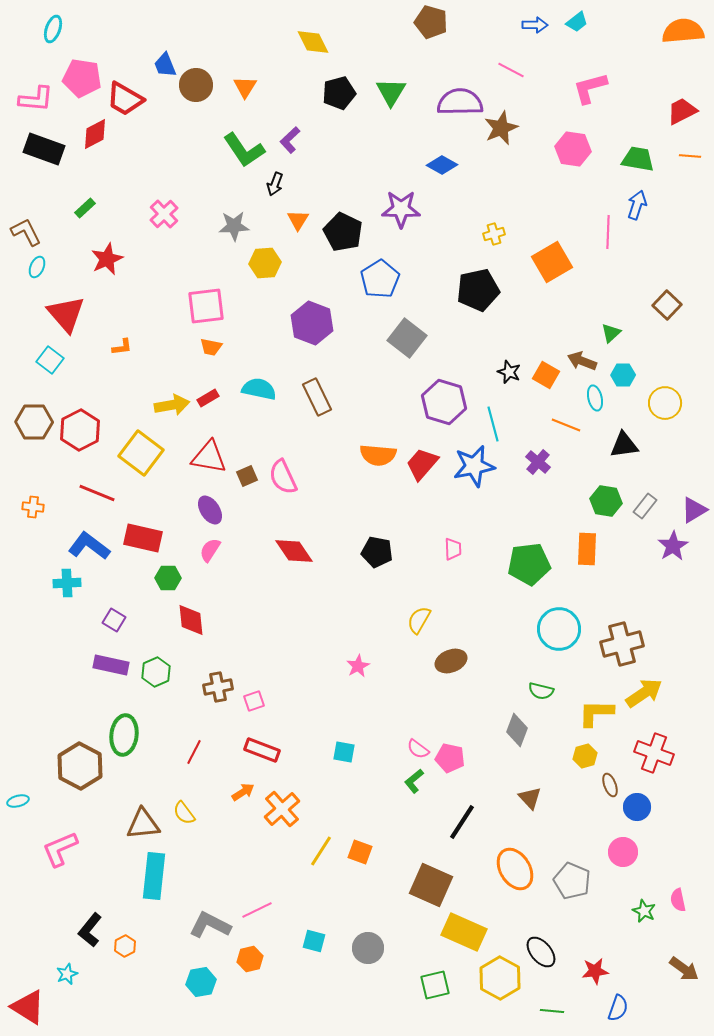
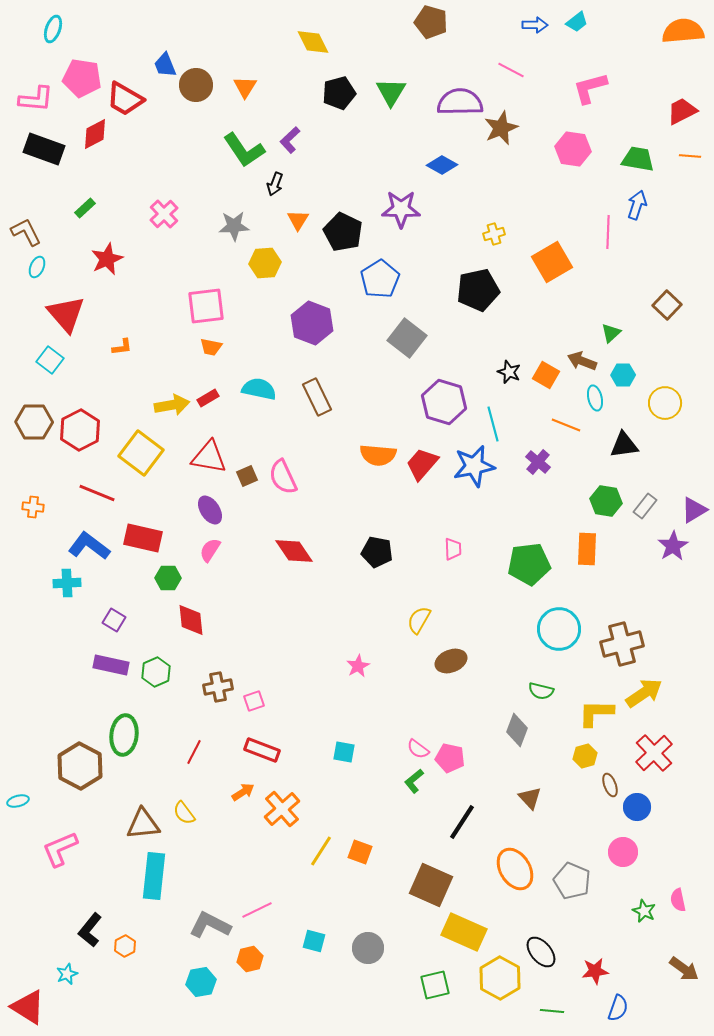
red cross at (654, 753): rotated 27 degrees clockwise
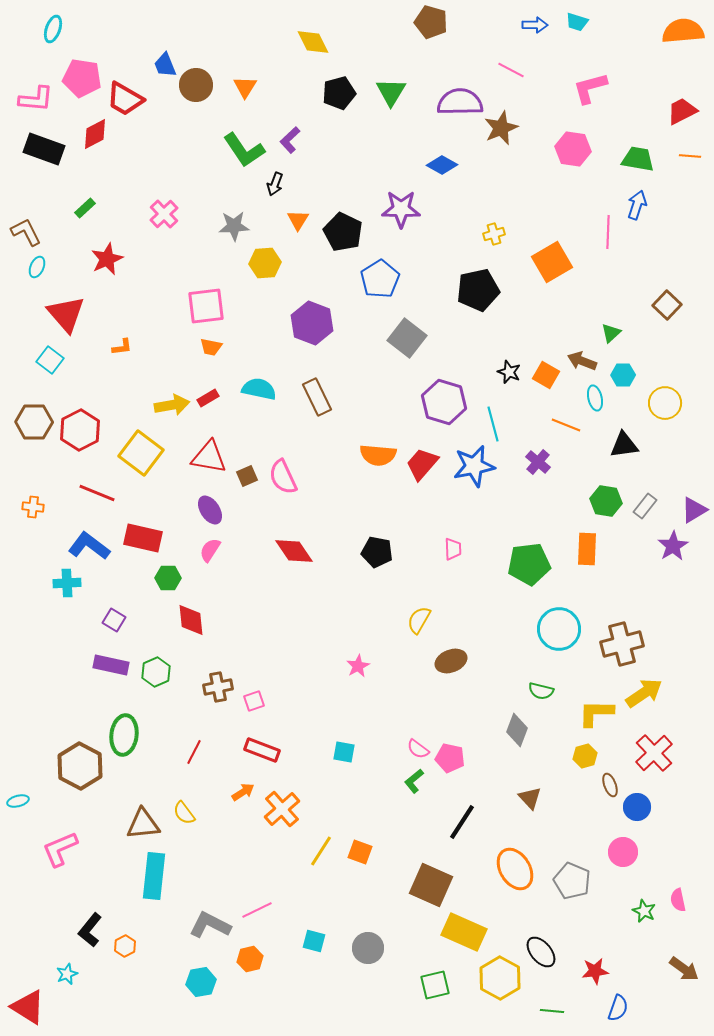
cyan trapezoid at (577, 22): rotated 55 degrees clockwise
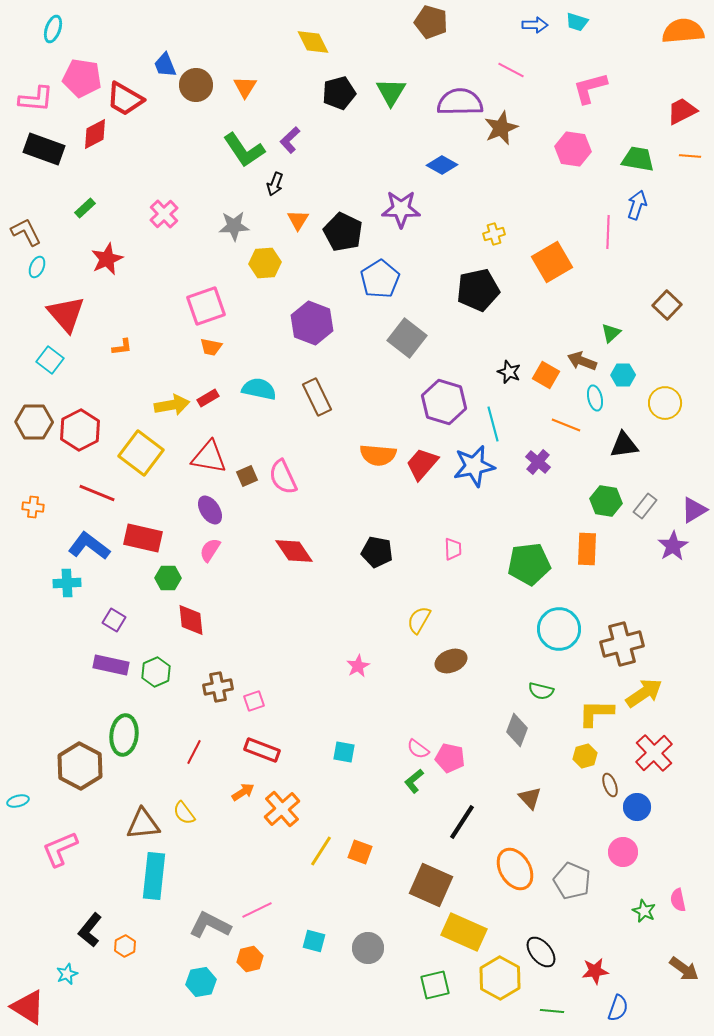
pink square at (206, 306): rotated 12 degrees counterclockwise
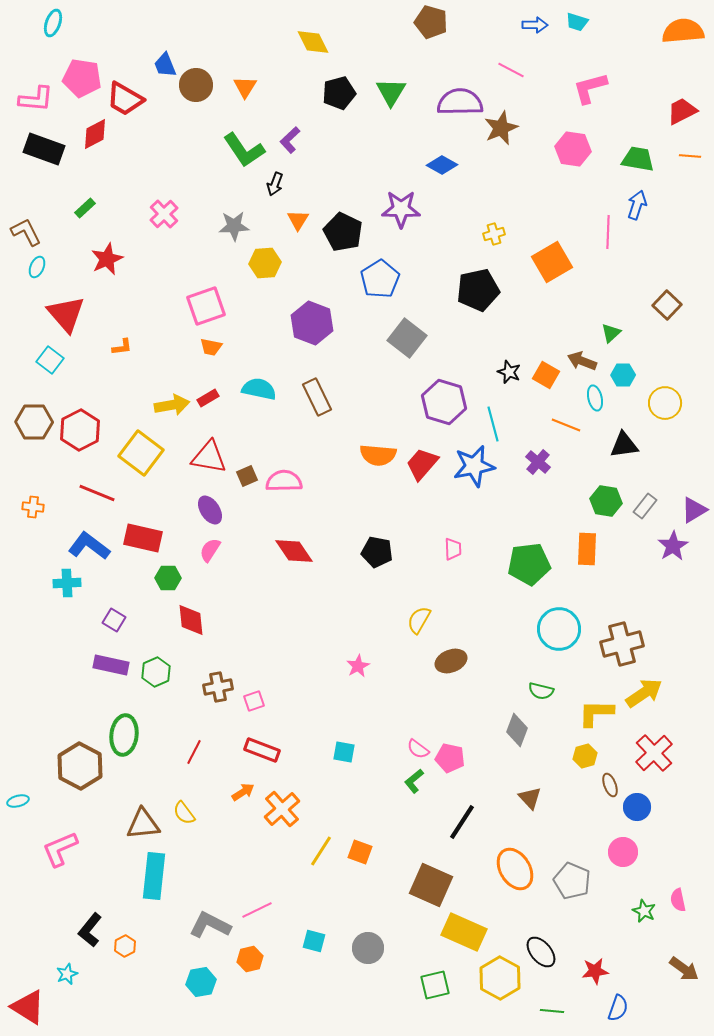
cyan ellipse at (53, 29): moved 6 px up
pink semicircle at (283, 477): moved 1 px right, 4 px down; rotated 114 degrees clockwise
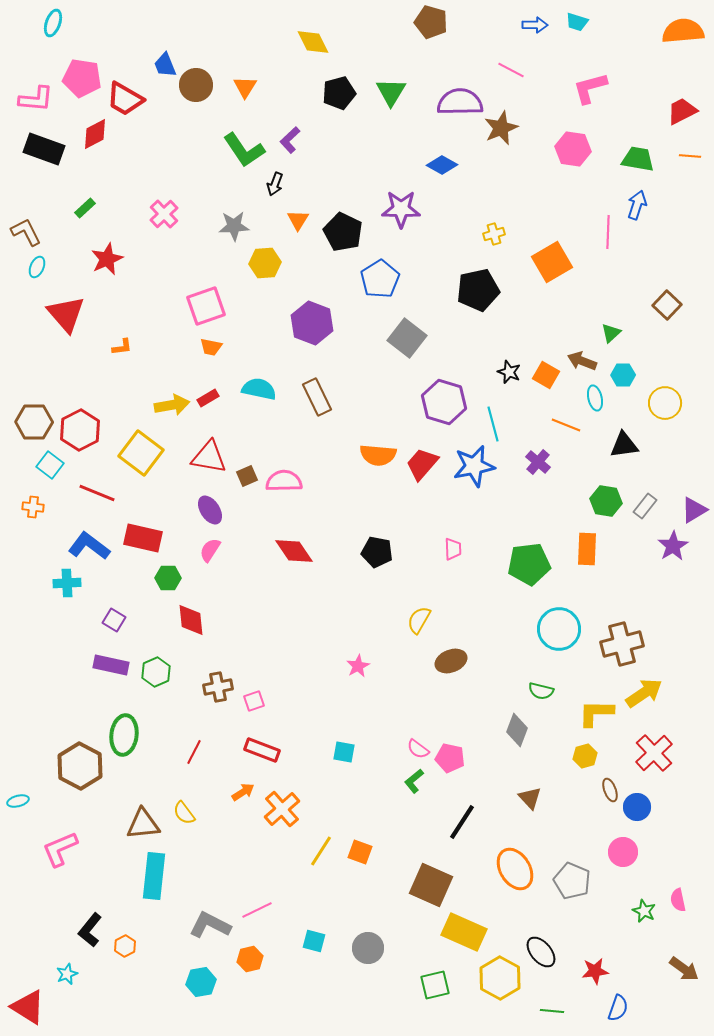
cyan square at (50, 360): moved 105 px down
brown ellipse at (610, 785): moved 5 px down
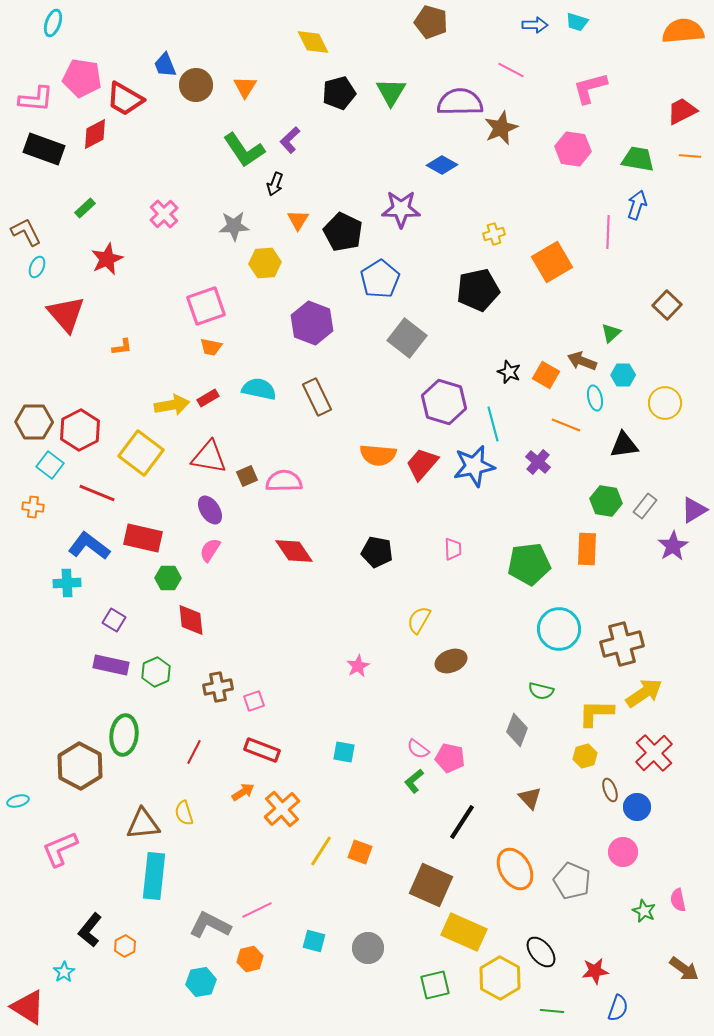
yellow semicircle at (184, 813): rotated 20 degrees clockwise
cyan star at (67, 974): moved 3 px left, 2 px up; rotated 10 degrees counterclockwise
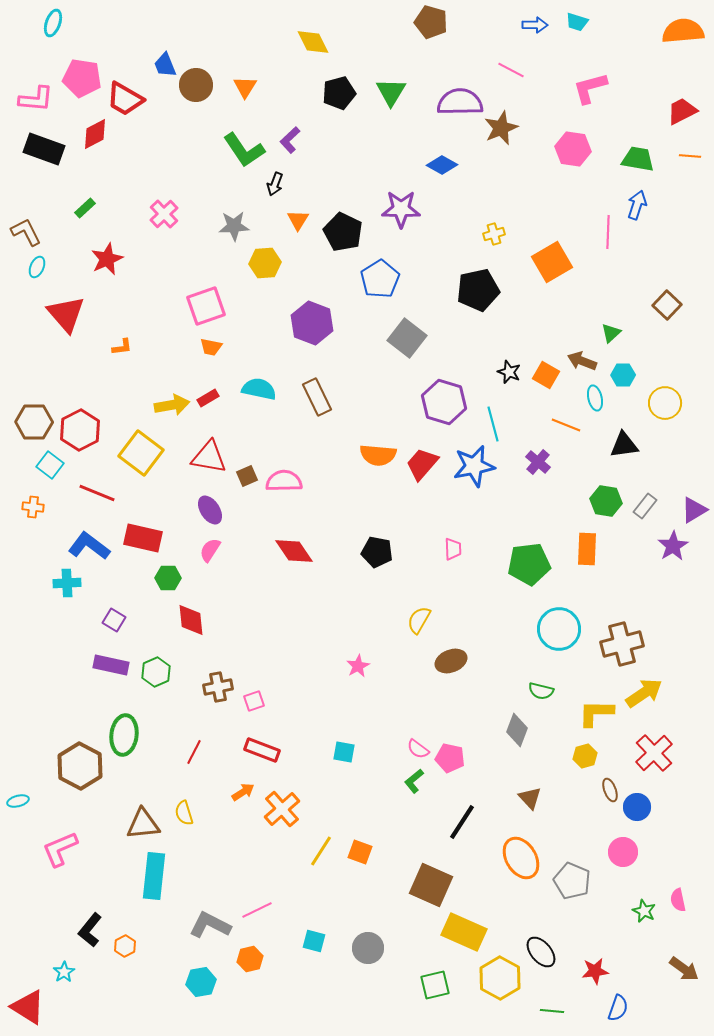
orange ellipse at (515, 869): moved 6 px right, 11 px up
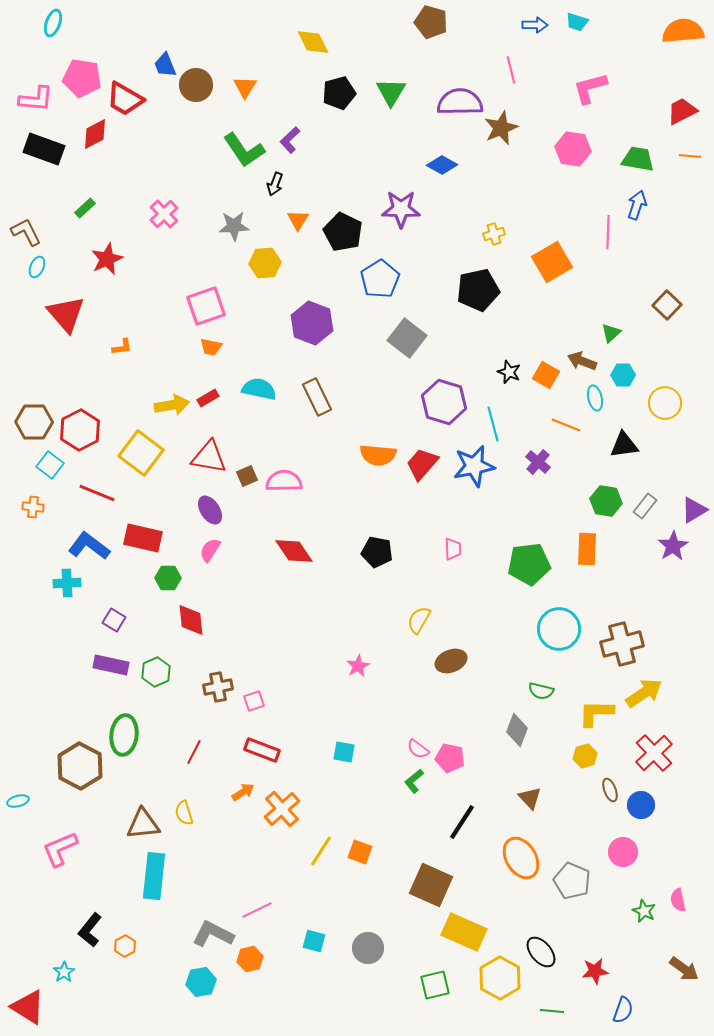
pink line at (511, 70): rotated 48 degrees clockwise
blue circle at (637, 807): moved 4 px right, 2 px up
gray L-shape at (210, 925): moved 3 px right, 9 px down
blue semicircle at (618, 1008): moved 5 px right, 2 px down
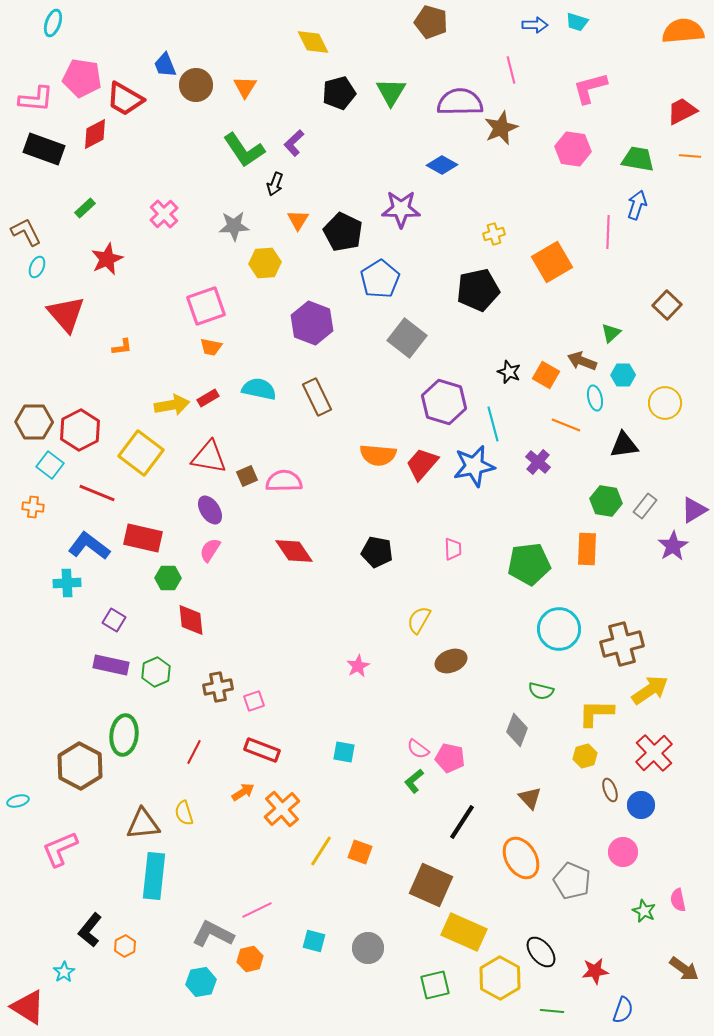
purple L-shape at (290, 140): moved 4 px right, 3 px down
yellow arrow at (644, 693): moved 6 px right, 3 px up
